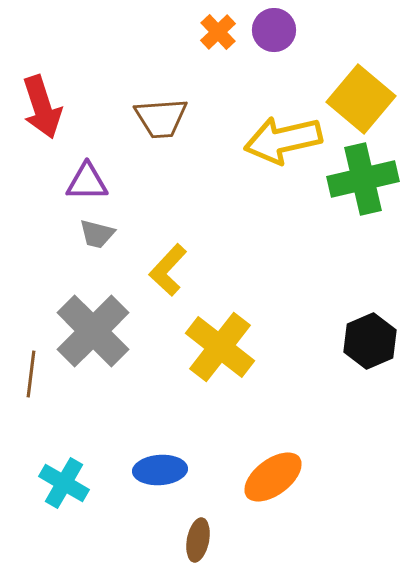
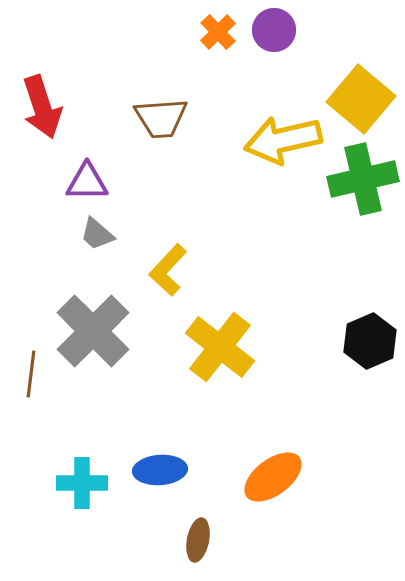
gray trapezoid: rotated 27 degrees clockwise
cyan cross: moved 18 px right; rotated 30 degrees counterclockwise
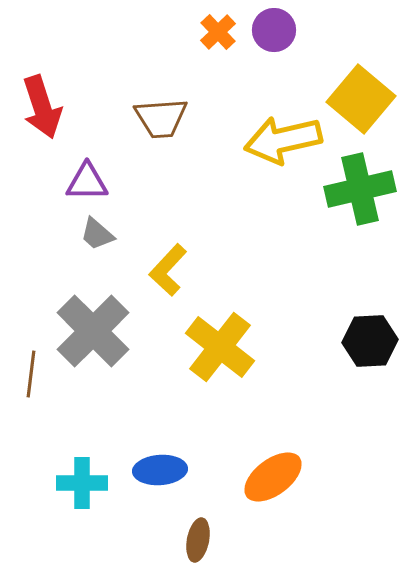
green cross: moved 3 px left, 10 px down
black hexagon: rotated 20 degrees clockwise
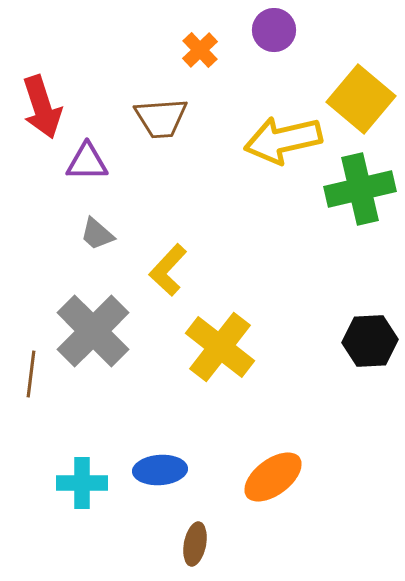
orange cross: moved 18 px left, 18 px down
purple triangle: moved 20 px up
brown ellipse: moved 3 px left, 4 px down
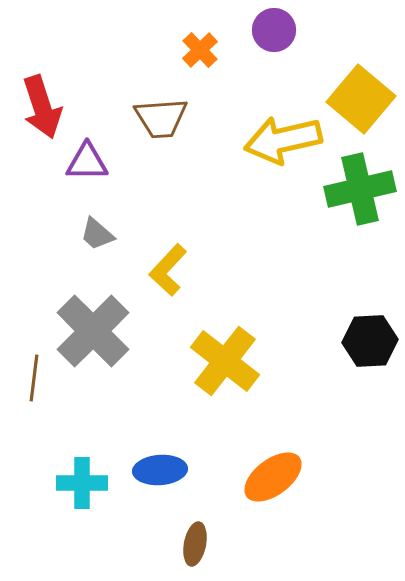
yellow cross: moved 5 px right, 14 px down
brown line: moved 3 px right, 4 px down
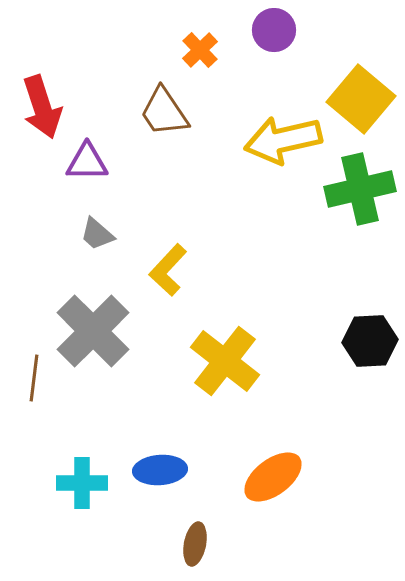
brown trapezoid: moved 3 px right, 6 px up; rotated 60 degrees clockwise
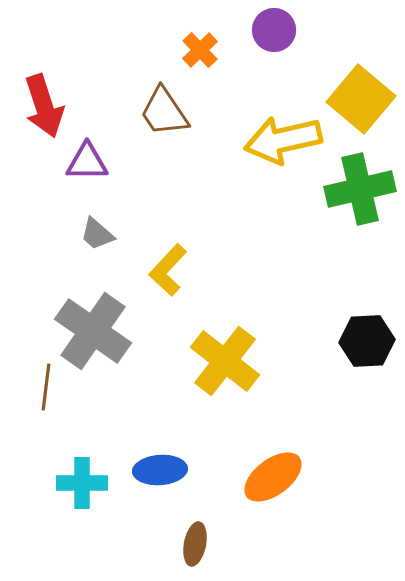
red arrow: moved 2 px right, 1 px up
gray cross: rotated 10 degrees counterclockwise
black hexagon: moved 3 px left
brown line: moved 12 px right, 9 px down
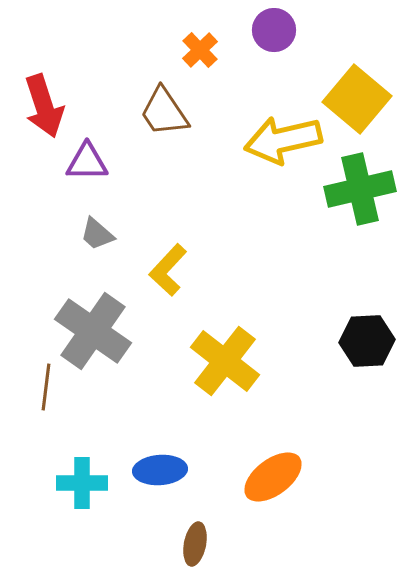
yellow square: moved 4 px left
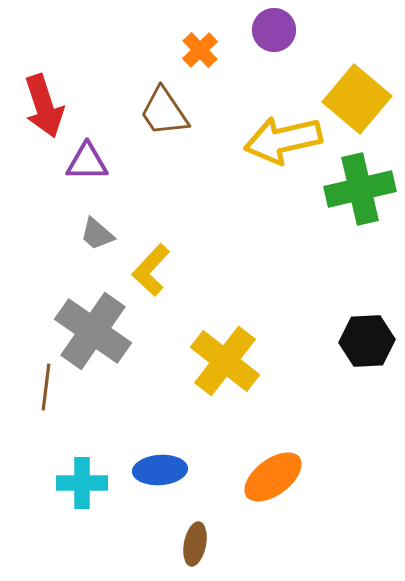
yellow L-shape: moved 17 px left
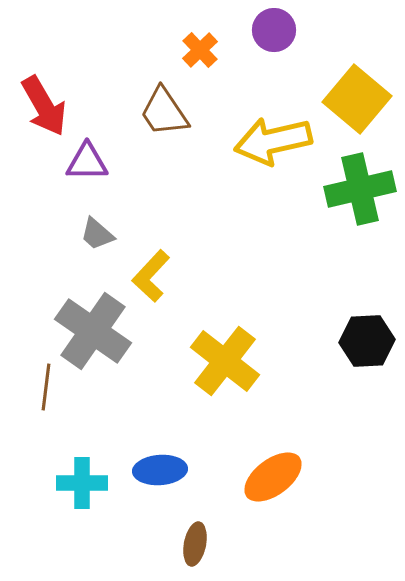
red arrow: rotated 12 degrees counterclockwise
yellow arrow: moved 10 px left, 1 px down
yellow L-shape: moved 6 px down
